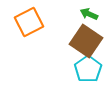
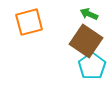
orange square: rotated 12 degrees clockwise
cyan pentagon: moved 4 px right, 3 px up
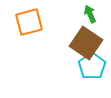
green arrow: moved 1 px right; rotated 42 degrees clockwise
brown square: moved 2 px down
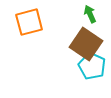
brown square: moved 1 px down
cyan pentagon: rotated 12 degrees counterclockwise
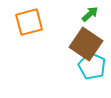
green arrow: rotated 72 degrees clockwise
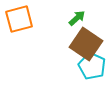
green arrow: moved 13 px left, 4 px down
orange square: moved 10 px left, 3 px up
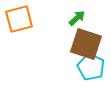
brown square: rotated 16 degrees counterclockwise
cyan pentagon: moved 1 px left, 1 px down
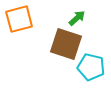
brown square: moved 20 px left
cyan pentagon: rotated 12 degrees counterclockwise
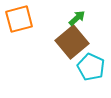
brown square: moved 6 px right, 2 px up; rotated 32 degrees clockwise
cyan pentagon: rotated 12 degrees clockwise
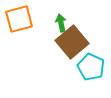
green arrow: moved 16 px left, 5 px down; rotated 60 degrees counterclockwise
